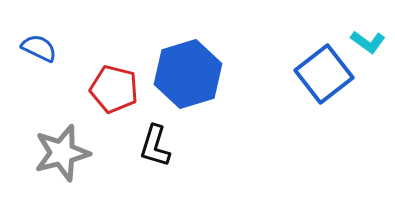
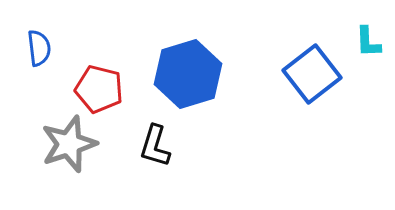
cyan L-shape: rotated 52 degrees clockwise
blue semicircle: rotated 57 degrees clockwise
blue square: moved 12 px left
red pentagon: moved 15 px left
gray star: moved 7 px right, 9 px up; rotated 4 degrees counterclockwise
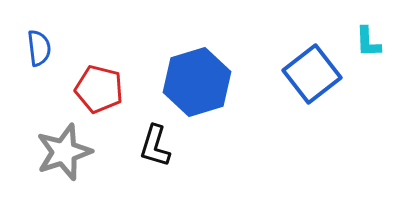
blue hexagon: moved 9 px right, 8 px down
gray star: moved 5 px left, 8 px down
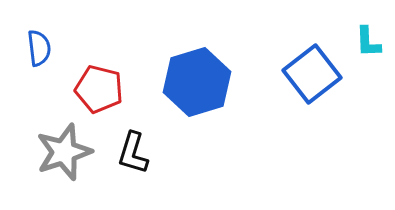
black L-shape: moved 22 px left, 7 px down
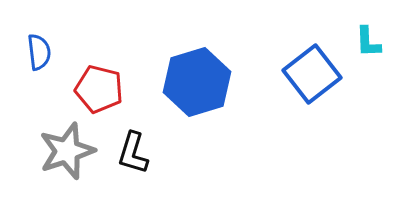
blue semicircle: moved 4 px down
gray star: moved 3 px right, 1 px up
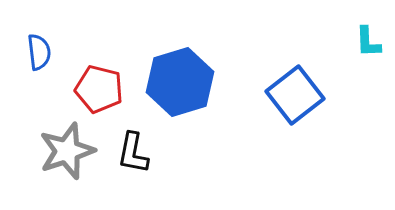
blue square: moved 17 px left, 21 px down
blue hexagon: moved 17 px left
black L-shape: rotated 6 degrees counterclockwise
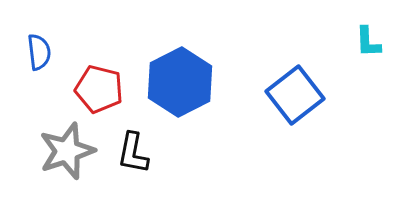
blue hexagon: rotated 10 degrees counterclockwise
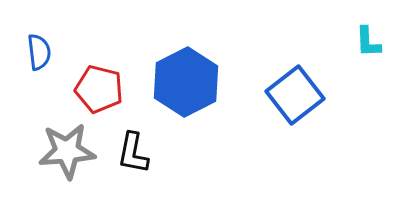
blue hexagon: moved 6 px right
gray star: rotated 14 degrees clockwise
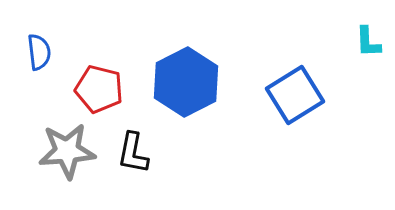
blue square: rotated 6 degrees clockwise
